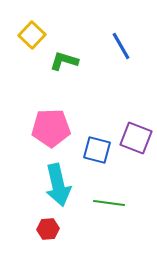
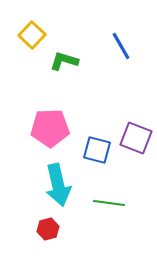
pink pentagon: moved 1 px left
red hexagon: rotated 10 degrees counterclockwise
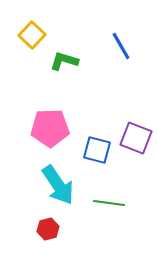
cyan arrow: rotated 21 degrees counterclockwise
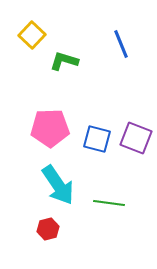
blue line: moved 2 px up; rotated 8 degrees clockwise
blue square: moved 11 px up
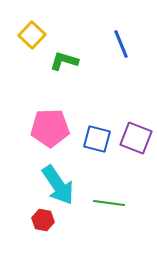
red hexagon: moved 5 px left, 9 px up; rotated 25 degrees clockwise
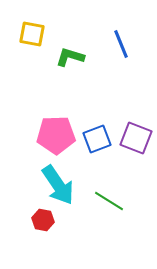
yellow square: moved 1 px up; rotated 32 degrees counterclockwise
green L-shape: moved 6 px right, 4 px up
pink pentagon: moved 6 px right, 7 px down
blue square: rotated 36 degrees counterclockwise
green line: moved 2 px up; rotated 24 degrees clockwise
